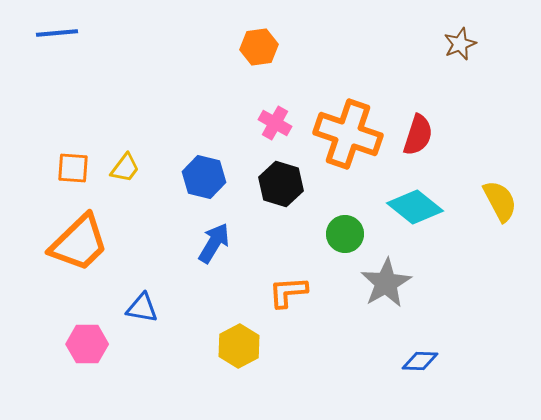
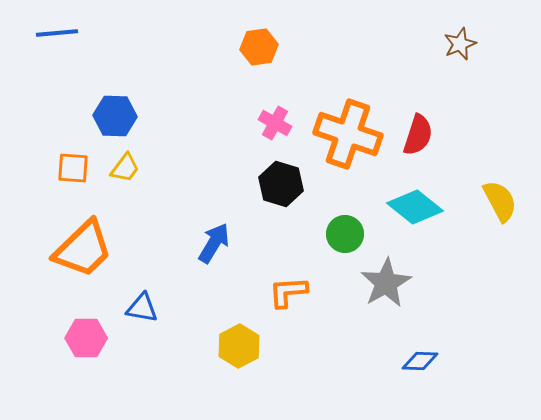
blue hexagon: moved 89 px left, 61 px up; rotated 12 degrees counterclockwise
orange trapezoid: moved 4 px right, 6 px down
pink hexagon: moved 1 px left, 6 px up
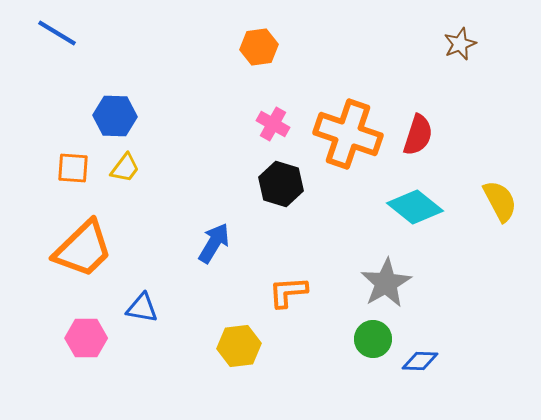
blue line: rotated 36 degrees clockwise
pink cross: moved 2 px left, 1 px down
green circle: moved 28 px right, 105 px down
yellow hexagon: rotated 21 degrees clockwise
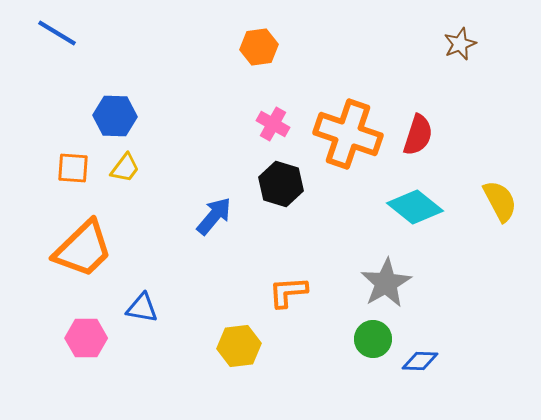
blue arrow: moved 27 px up; rotated 9 degrees clockwise
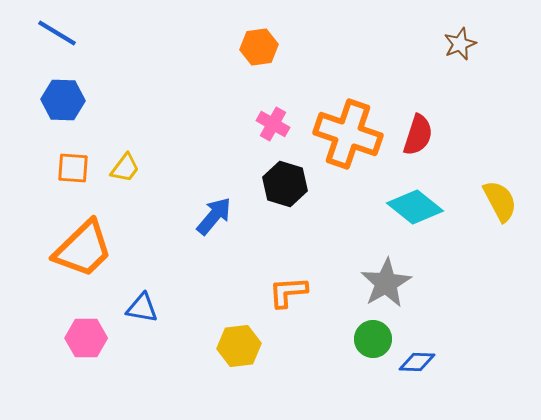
blue hexagon: moved 52 px left, 16 px up
black hexagon: moved 4 px right
blue diamond: moved 3 px left, 1 px down
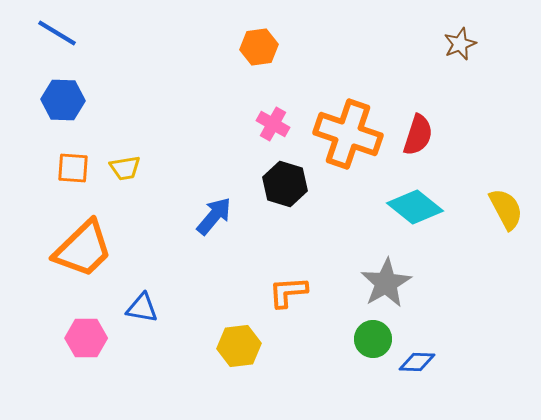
yellow trapezoid: rotated 44 degrees clockwise
yellow semicircle: moved 6 px right, 8 px down
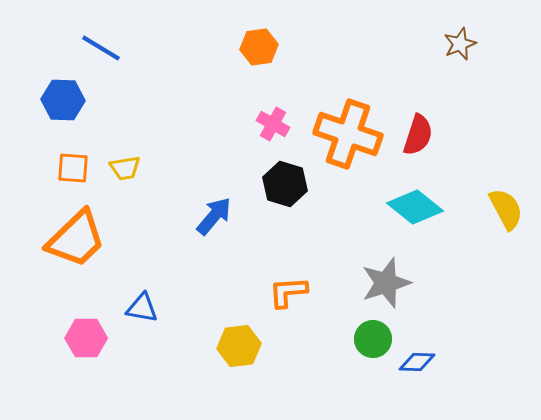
blue line: moved 44 px right, 15 px down
orange trapezoid: moved 7 px left, 10 px up
gray star: rotated 12 degrees clockwise
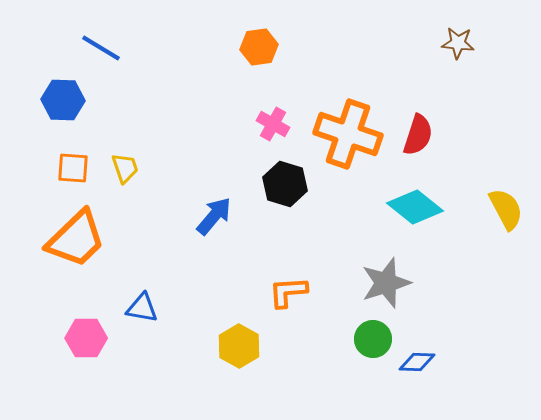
brown star: moved 2 px left, 1 px up; rotated 28 degrees clockwise
yellow trapezoid: rotated 100 degrees counterclockwise
yellow hexagon: rotated 24 degrees counterclockwise
